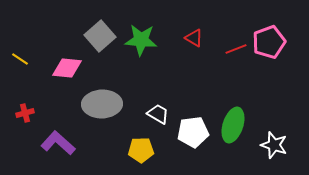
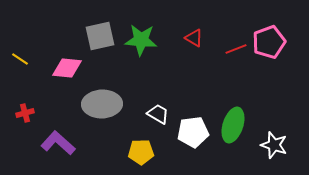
gray square: rotated 28 degrees clockwise
yellow pentagon: moved 2 px down
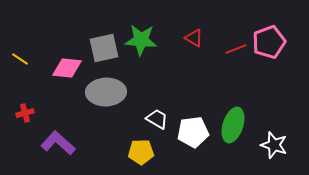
gray square: moved 4 px right, 12 px down
gray ellipse: moved 4 px right, 12 px up
white trapezoid: moved 1 px left, 5 px down
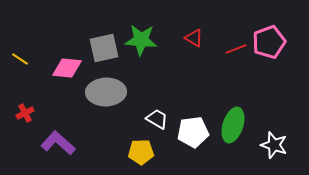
red cross: rotated 12 degrees counterclockwise
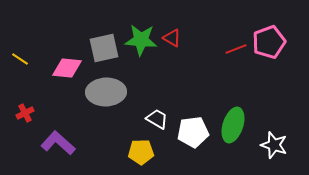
red triangle: moved 22 px left
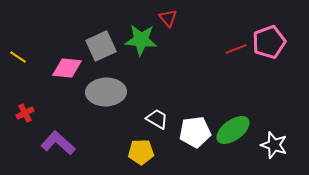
red triangle: moved 4 px left, 20 px up; rotated 18 degrees clockwise
gray square: moved 3 px left, 2 px up; rotated 12 degrees counterclockwise
yellow line: moved 2 px left, 2 px up
green ellipse: moved 5 px down; rotated 36 degrees clockwise
white pentagon: moved 2 px right
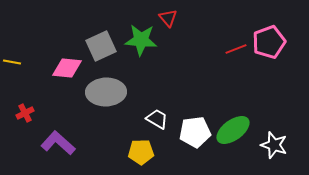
yellow line: moved 6 px left, 5 px down; rotated 24 degrees counterclockwise
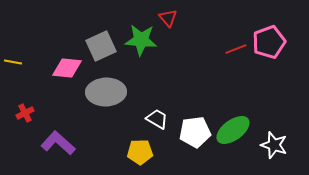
yellow line: moved 1 px right
yellow pentagon: moved 1 px left
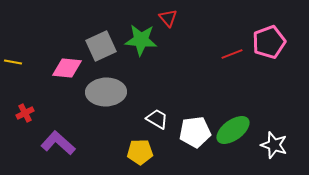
red line: moved 4 px left, 5 px down
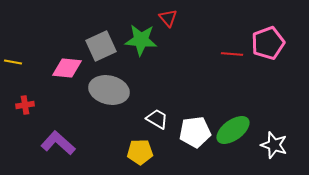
pink pentagon: moved 1 px left, 1 px down
red line: rotated 25 degrees clockwise
gray ellipse: moved 3 px right, 2 px up; rotated 15 degrees clockwise
red cross: moved 8 px up; rotated 18 degrees clockwise
